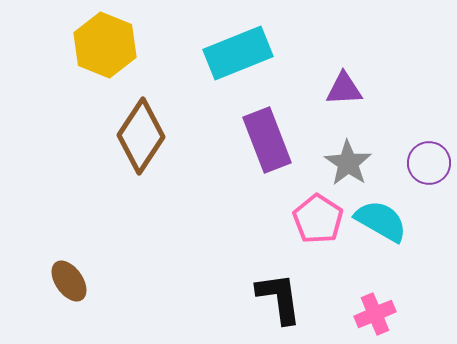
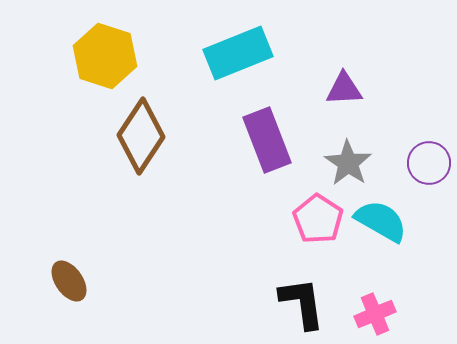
yellow hexagon: moved 11 px down; rotated 4 degrees counterclockwise
black L-shape: moved 23 px right, 5 px down
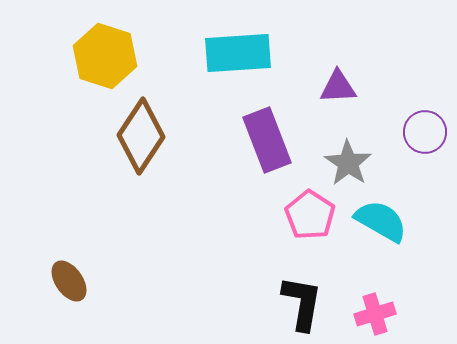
cyan rectangle: rotated 18 degrees clockwise
purple triangle: moved 6 px left, 2 px up
purple circle: moved 4 px left, 31 px up
pink pentagon: moved 8 px left, 4 px up
black L-shape: rotated 18 degrees clockwise
pink cross: rotated 6 degrees clockwise
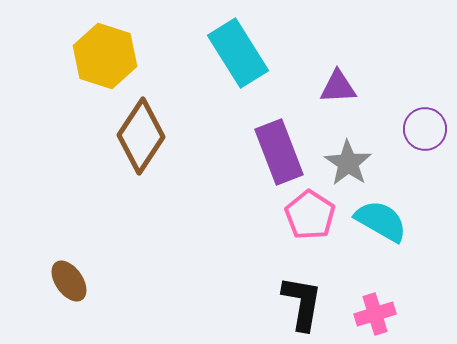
cyan rectangle: rotated 62 degrees clockwise
purple circle: moved 3 px up
purple rectangle: moved 12 px right, 12 px down
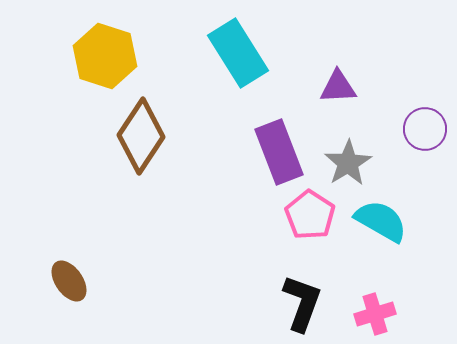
gray star: rotated 6 degrees clockwise
black L-shape: rotated 10 degrees clockwise
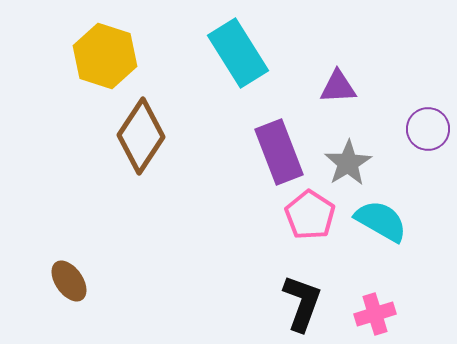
purple circle: moved 3 px right
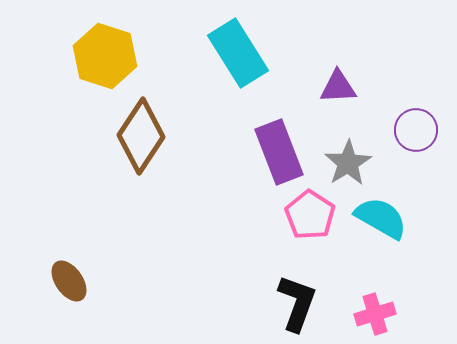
purple circle: moved 12 px left, 1 px down
cyan semicircle: moved 3 px up
black L-shape: moved 5 px left
